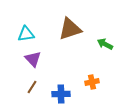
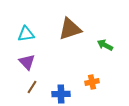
green arrow: moved 1 px down
purple triangle: moved 6 px left, 3 px down
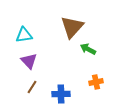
brown triangle: moved 2 px right, 2 px up; rotated 30 degrees counterclockwise
cyan triangle: moved 2 px left, 1 px down
green arrow: moved 17 px left, 4 px down
purple triangle: moved 2 px right, 1 px up
orange cross: moved 4 px right
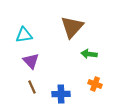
green arrow: moved 1 px right, 5 px down; rotated 21 degrees counterclockwise
purple triangle: moved 2 px right
orange cross: moved 1 px left, 2 px down; rotated 32 degrees clockwise
brown line: rotated 56 degrees counterclockwise
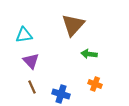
brown triangle: moved 1 px right, 2 px up
blue cross: rotated 18 degrees clockwise
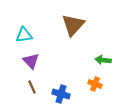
green arrow: moved 14 px right, 6 px down
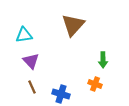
green arrow: rotated 98 degrees counterclockwise
